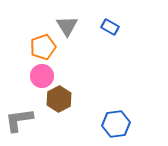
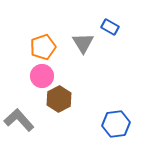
gray triangle: moved 16 px right, 17 px down
gray L-shape: rotated 56 degrees clockwise
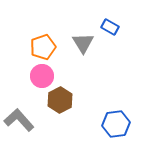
brown hexagon: moved 1 px right, 1 px down
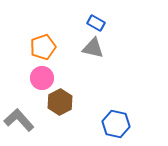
blue rectangle: moved 14 px left, 4 px up
gray triangle: moved 10 px right, 5 px down; rotated 45 degrees counterclockwise
pink circle: moved 2 px down
brown hexagon: moved 2 px down
blue hexagon: rotated 20 degrees clockwise
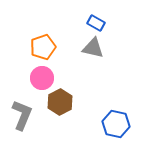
gray L-shape: moved 3 px right, 5 px up; rotated 64 degrees clockwise
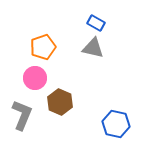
pink circle: moved 7 px left
brown hexagon: rotated 10 degrees counterclockwise
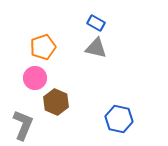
gray triangle: moved 3 px right
brown hexagon: moved 4 px left
gray L-shape: moved 1 px right, 10 px down
blue hexagon: moved 3 px right, 5 px up
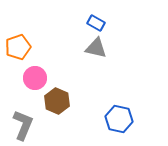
orange pentagon: moved 25 px left
brown hexagon: moved 1 px right, 1 px up
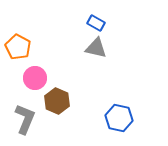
orange pentagon: rotated 25 degrees counterclockwise
blue hexagon: moved 1 px up
gray L-shape: moved 2 px right, 6 px up
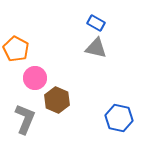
orange pentagon: moved 2 px left, 2 px down
brown hexagon: moved 1 px up
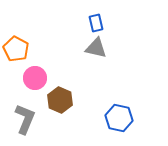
blue rectangle: rotated 48 degrees clockwise
brown hexagon: moved 3 px right
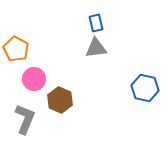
gray triangle: rotated 20 degrees counterclockwise
pink circle: moved 1 px left, 1 px down
blue hexagon: moved 26 px right, 30 px up
